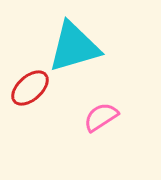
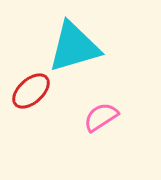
red ellipse: moved 1 px right, 3 px down
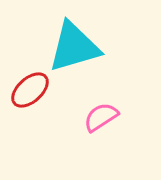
red ellipse: moved 1 px left, 1 px up
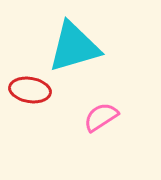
red ellipse: rotated 51 degrees clockwise
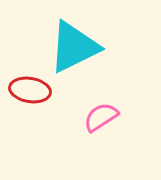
cyan triangle: rotated 10 degrees counterclockwise
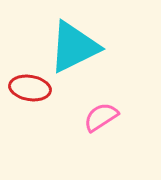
red ellipse: moved 2 px up
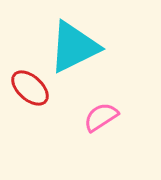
red ellipse: rotated 33 degrees clockwise
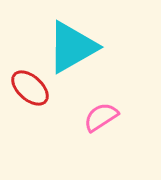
cyan triangle: moved 2 px left; rotated 4 degrees counterclockwise
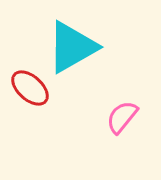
pink semicircle: moved 21 px right; rotated 18 degrees counterclockwise
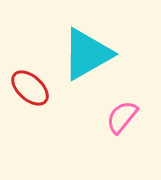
cyan triangle: moved 15 px right, 7 px down
